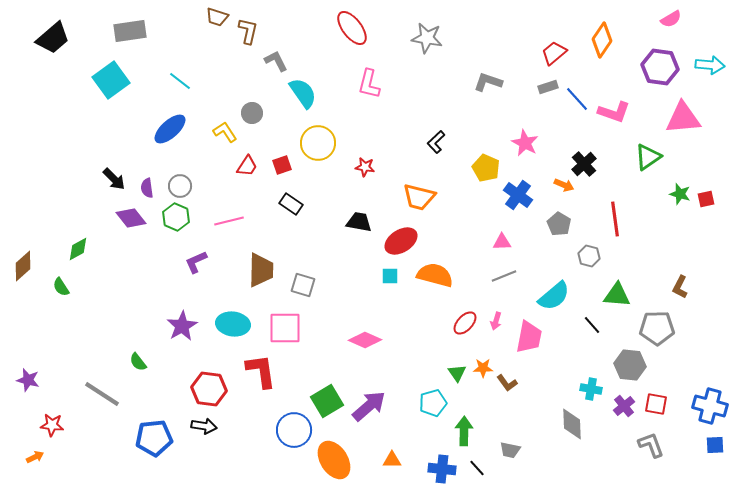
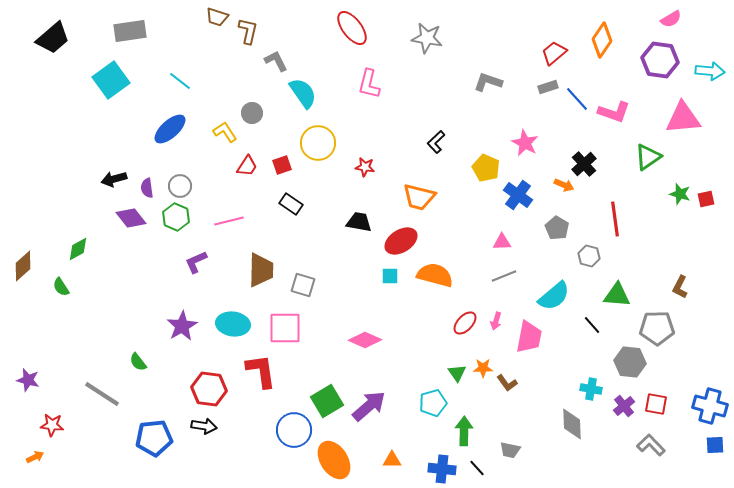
cyan arrow at (710, 65): moved 6 px down
purple hexagon at (660, 67): moved 7 px up
black arrow at (114, 179): rotated 120 degrees clockwise
gray pentagon at (559, 224): moved 2 px left, 4 px down
gray hexagon at (630, 365): moved 3 px up
gray L-shape at (651, 445): rotated 24 degrees counterclockwise
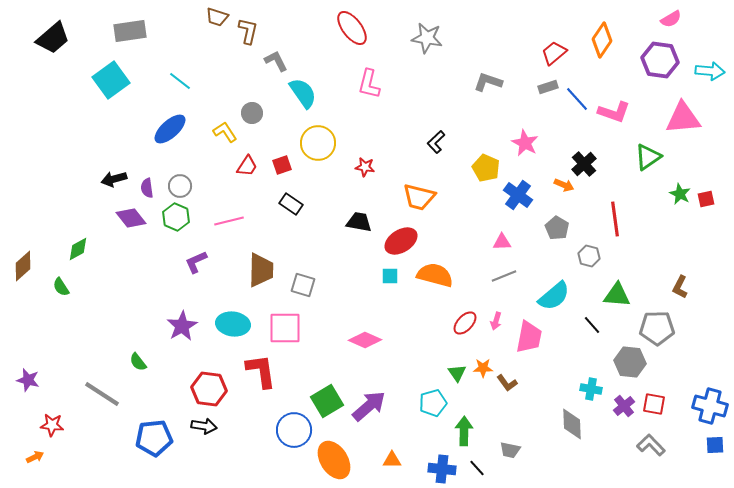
green star at (680, 194): rotated 10 degrees clockwise
red square at (656, 404): moved 2 px left
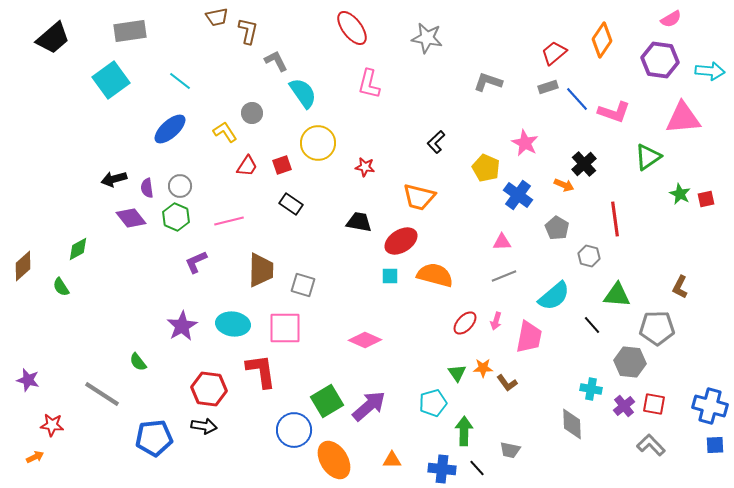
brown trapezoid at (217, 17): rotated 30 degrees counterclockwise
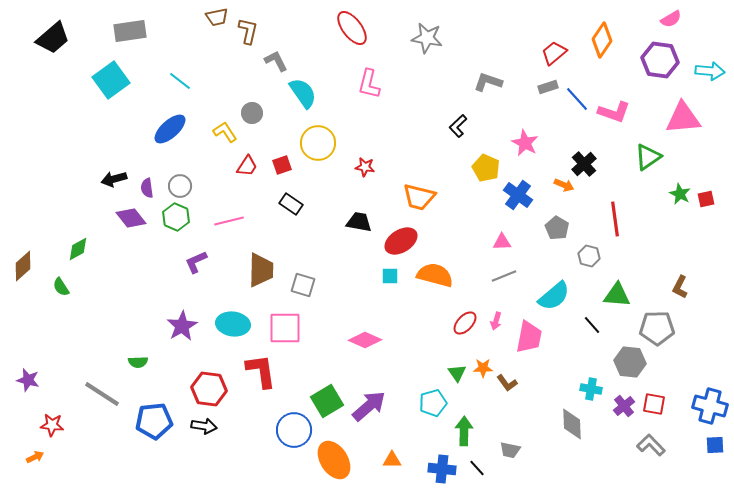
black L-shape at (436, 142): moved 22 px right, 16 px up
green semicircle at (138, 362): rotated 54 degrees counterclockwise
blue pentagon at (154, 438): moved 17 px up
